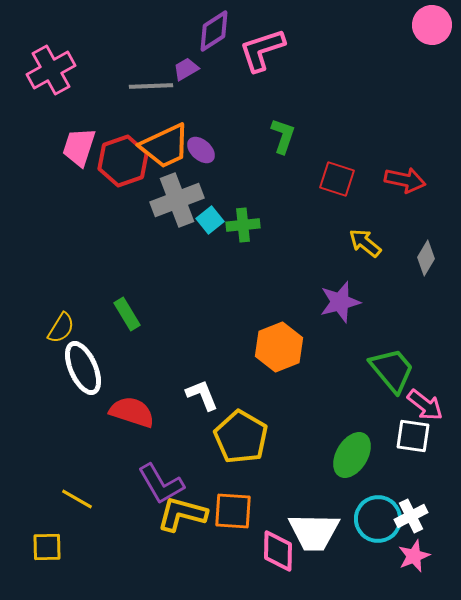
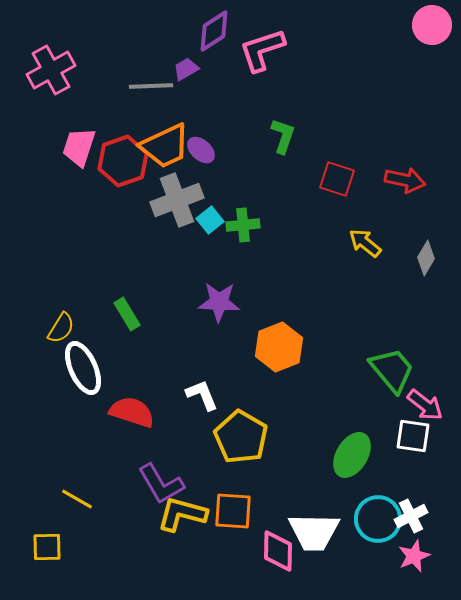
purple star: moved 121 px left; rotated 18 degrees clockwise
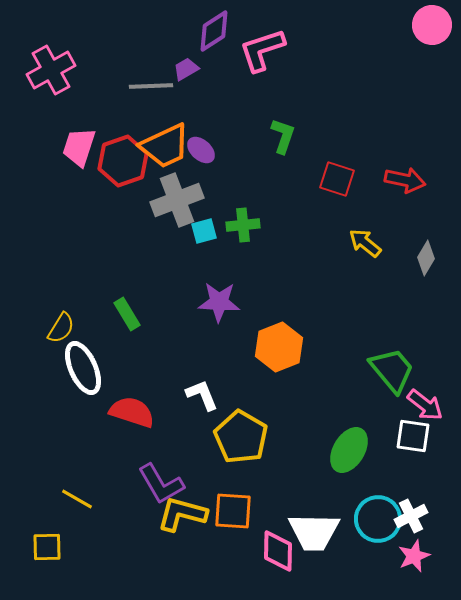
cyan square: moved 6 px left, 11 px down; rotated 24 degrees clockwise
green ellipse: moved 3 px left, 5 px up
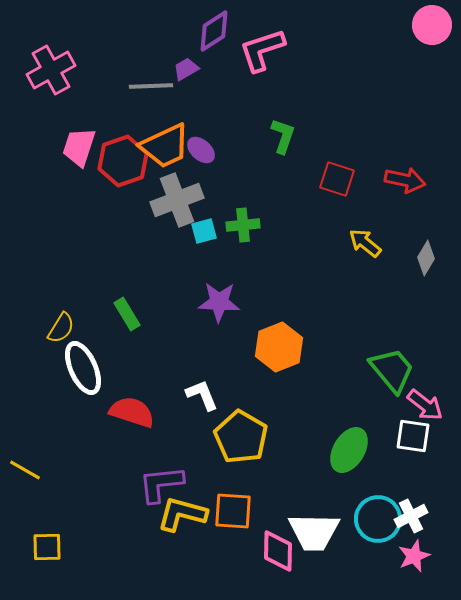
purple L-shape: rotated 114 degrees clockwise
yellow line: moved 52 px left, 29 px up
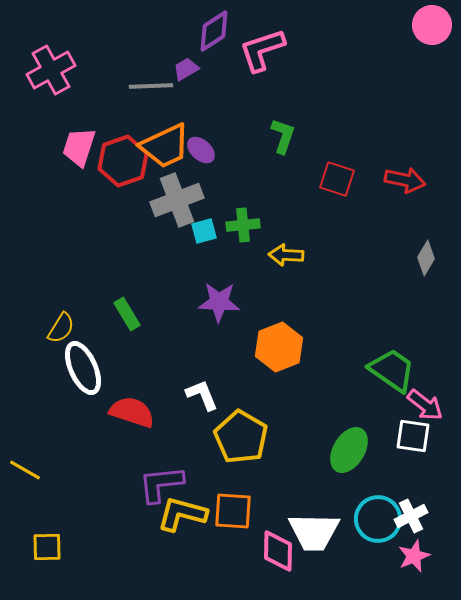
yellow arrow: moved 79 px left, 12 px down; rotated 36 degrees counterclockwise
green trapezoid: rotated 15 degrees counterclockwise
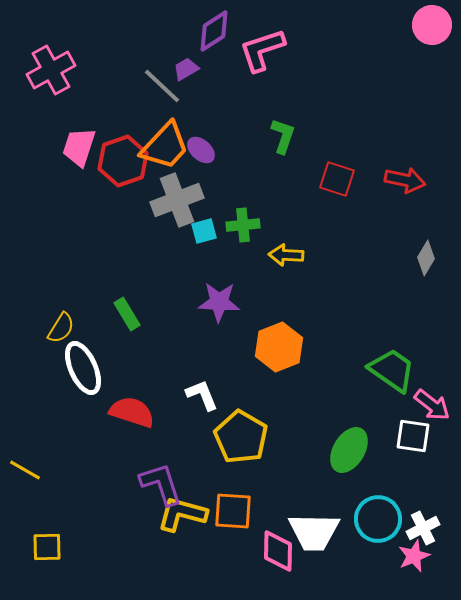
gray line: moved 11 px right; rotated 45 degrees clockwise
orange trapezoid: rotated 22 degrees counterclockwise
pink arrow: moved 7 px right
purple L-shape: rotated 78 degrees clockwise
white cross: moved 12 px right, 12 px down
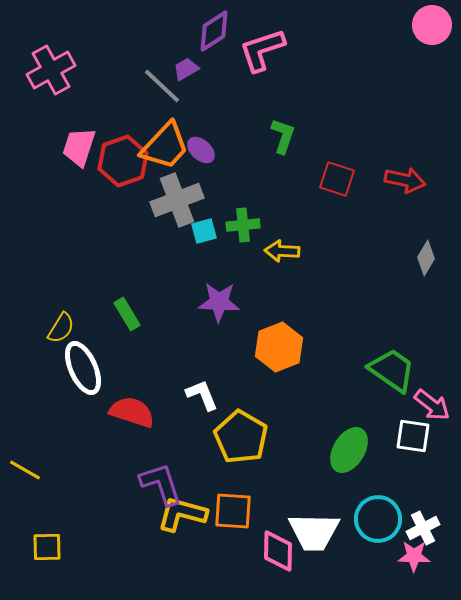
yellow arrow: moved 4 px left, 4 px up
pink star: rotated 24 degrees clockwise
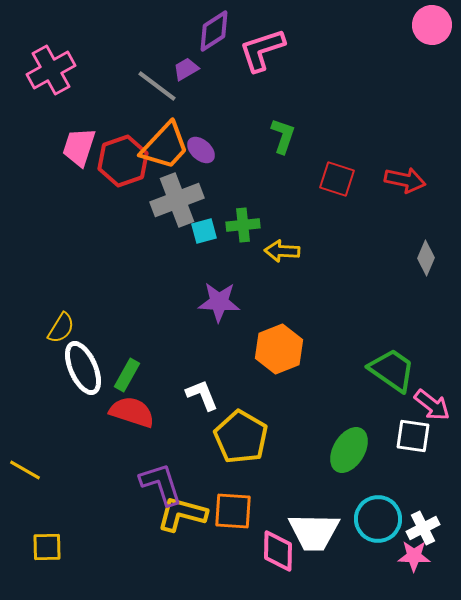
gray line: moved 5 px left; rotated 6 degrees counterclockwise
gray diamond: rotated 8 degrees counterclockwise
green rectangle: moved 61 px down; rotated 60 degrees clockwise
orange hexagon: moved 2 px down
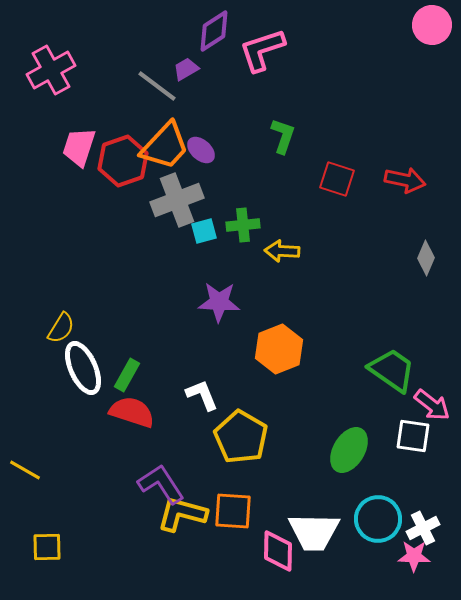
purple L-shape: rotated 15 degrees counterclockwise
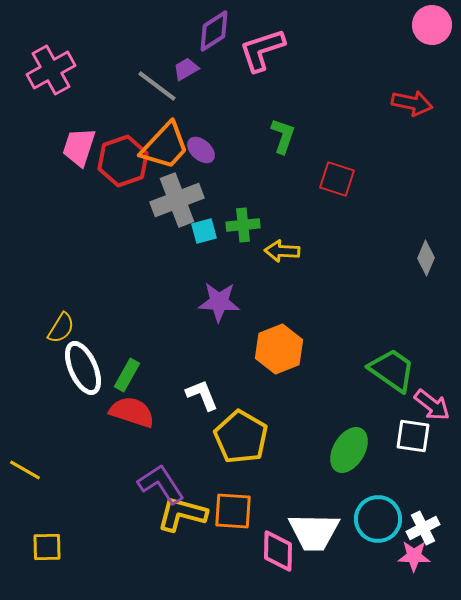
red arrow: moved 7 px right, 77 px up
